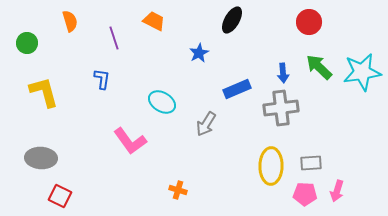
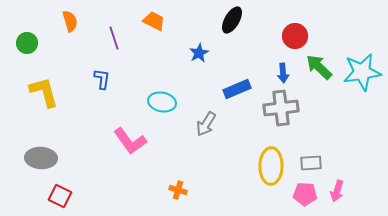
red circle: moved 14 px left, 14 px down
cyan ellipse: rotated 20 degrees counterclockwise
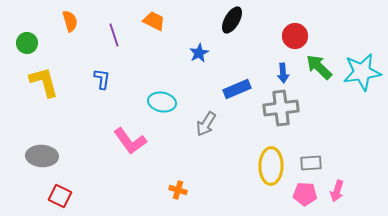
purple line: moved 3 px up
yellow L-shape: moved 10 px up
gray ellipse: moved 1 px right, 2 px up
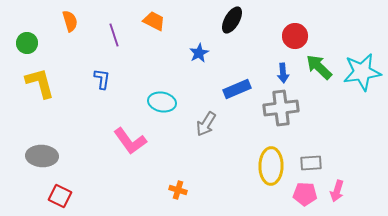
yellow L-shape: moved 4 px left, 1 px down
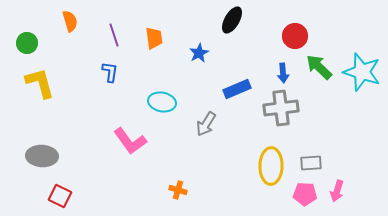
orange trapezoid: moved 17 px down; rotated 55 degrees clockwise
cyan star: rotated 27 degrees clockwise
blue L-shape: moved 8 px right, 7 px up
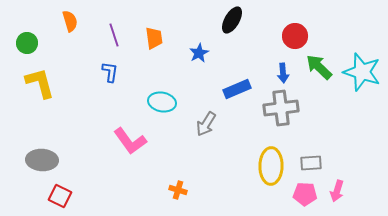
gray ellipse: moved 4 px down
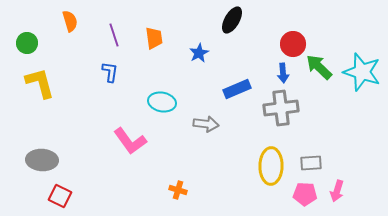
red circle: moved 2 px left, 8 px down
gray arrow: rotated 115 degrees counterclockwise
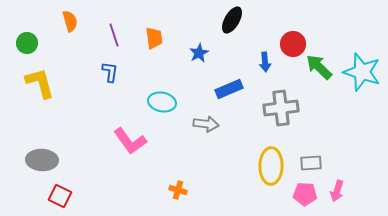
blue arrow: moved 18 px left, 11 px up
blue rectangle: moved 8 px left
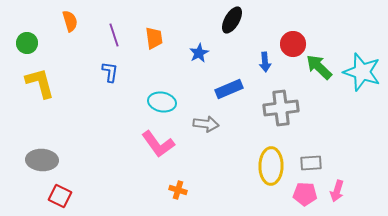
pink L-shape: moved 28 px right, 3 px down
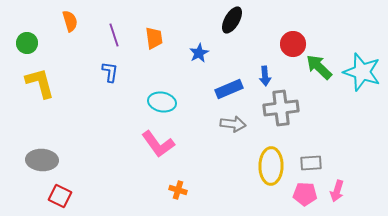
blue arrow: moved 14 px down
gray arrow: moved 27 px right
